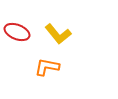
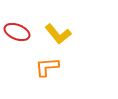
orange L-shape: rotated 15 degrees counterclockwise
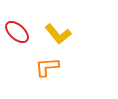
red ellipse: rotated 20 degrees clockwise
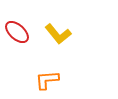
orange L-shape: moved 13 px down
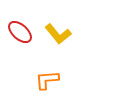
red ellipse: moved 3 px right
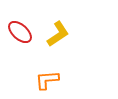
yellow L-shape: rotated 84 degrees counterclockwise
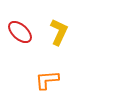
yellow L-shape: moved 1 px right, 2 px up; rotated 32 degrees counterclockwise
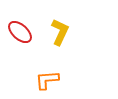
yellow L-shape: moved 1 px right
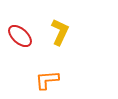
red ellipse: moved 4 px down
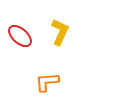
orange L-shape: moved 2 px down
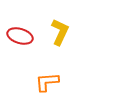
red ellipse: rotated 25 degrees counterclockwise
